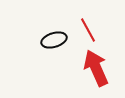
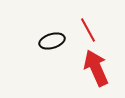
black ellipse: moved 2 px left, 1 px down
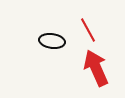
black ellipse: rotated 25 degrees clockwise
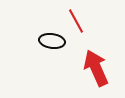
red line: moved 12 px left, 9 px up
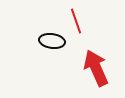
red line: rotated 10 degrees clockwise
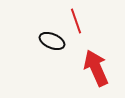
black ellipse: rotated 15 degrees clockwise
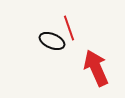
red line: moved 7 px left, 7 px down
